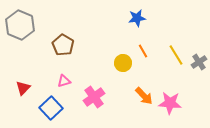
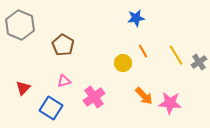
blue star: moved 1 px left
blue square: rotated 15 degrees counterclockwise
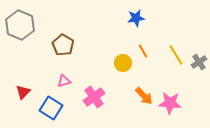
red triangle: moved 4 px down
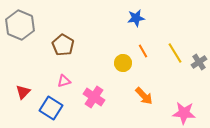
yellow line: moved 1 px left, 2 px up
pink cross: rotated 20 degrees counterclockwise
pink star: moved 14 px right, 10 px down
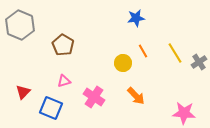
orange arrow: moved 8 px left
blue square: rotated 10 degrees counterclockwise
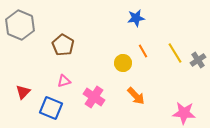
gray cross: moved 1 px left, 2 px up
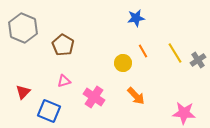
gray hexagon: moved 3 px right, 3 px down
blue square: moved 2 px left, 3 px down
